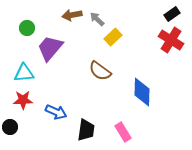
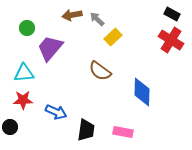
black rectangle: rotated 63 degrees clockwise
pink rectangle: rotated 48 degrees counterclockwise
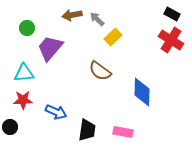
black trapezoid: moved 1 px right
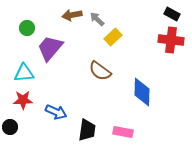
red cross: rotated 25 degrees counterclockwise
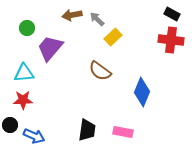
blue diamond: rotated 20 degrees clockwise
blue arrow: moved 22 px left, 24 px down
black circle: moved 2 px up
